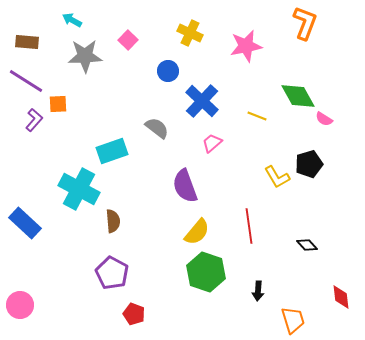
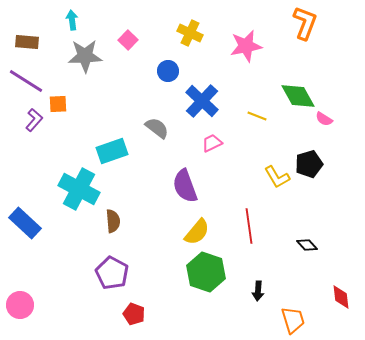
cyan arrow: rotated 54 degrees clockwise
pink trapezoid: rotated 15 degrees clockwise
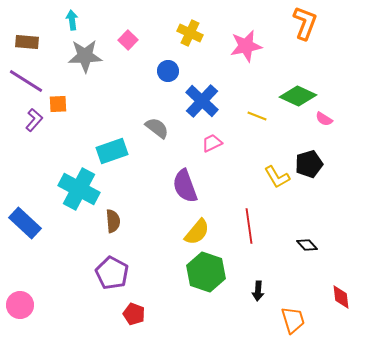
green diamond: rotated 36 degrees counterclockwise
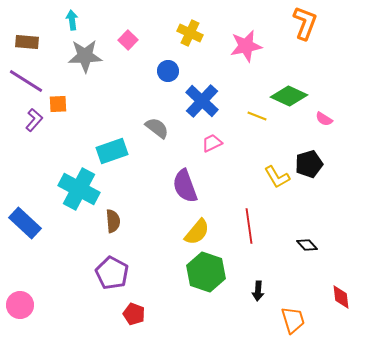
green diamond: moved 9 px left
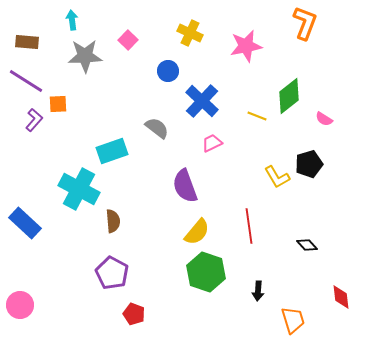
green diamond: rotated 63 degrees counterclockwise
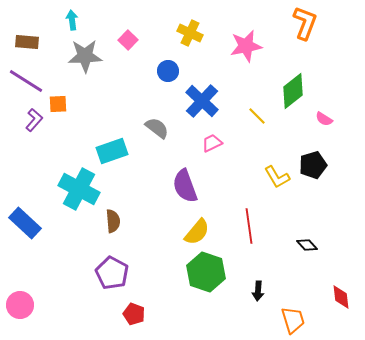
green diamond: moved 4 px right, 5 px up
yellow line: rotated 24 degrees clockwise
black pentagon: moved 4 px right, 1 px down
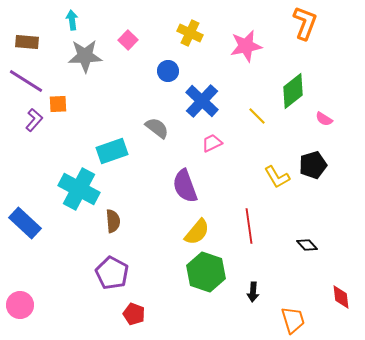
black arrow: moved 5 px left, 1 px down
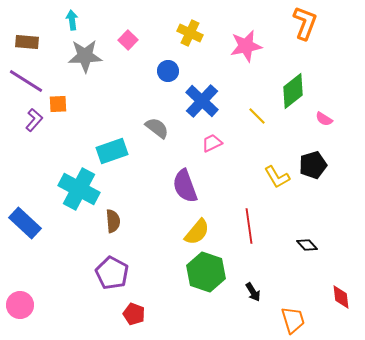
black arrow: rotated 36 degrees counterclockwise
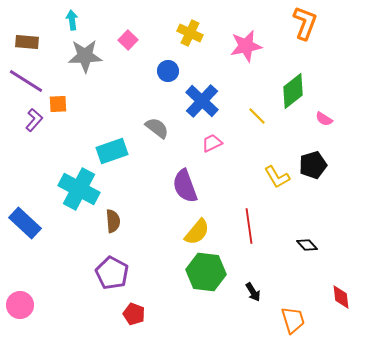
green hexagon: rotated 12 degrees counterclockwise
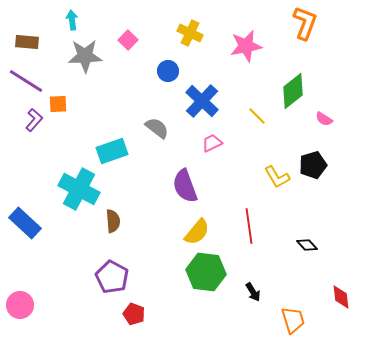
purple pentagon: moved 4 px down
